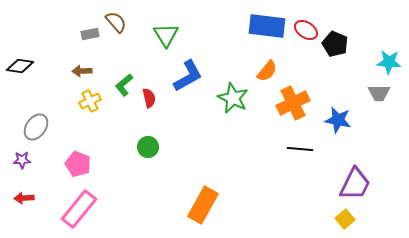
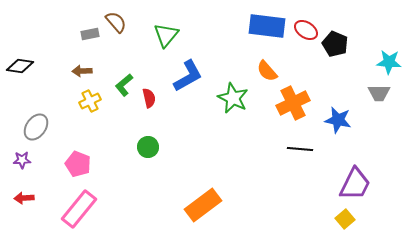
green triangle: rotated 12 degrees clockwise
orange semicircle: rotated 100 degrees clockwise
orange rectangle: rotated 24 degrees clockwise
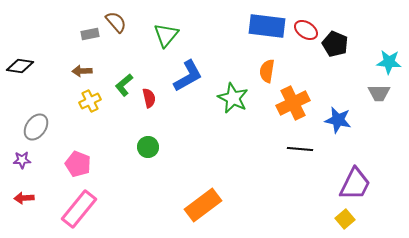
orange semicircle: rotated 50 degrees clockwise
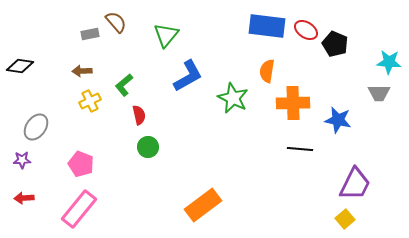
red semicircle: moved 10 px left, 17 px down
orange cross: rotated 24 degrees clockwise
pink pentagon: moved 3 px right
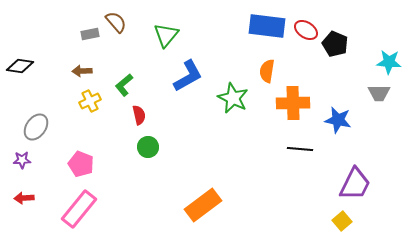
yellow square: moved 3 px left, 2 px down
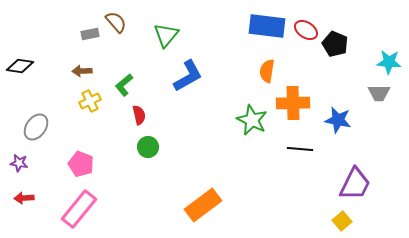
green star: moved 19 px right, 22 px down
purple star: moved 3 px left, 3 px down; rotated 12 degrees clockwise
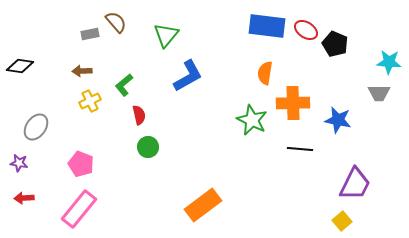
orange semicircle: moved 2 px left, 2 px down
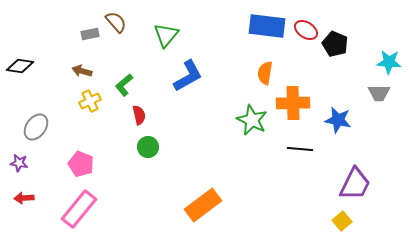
brown arrow: rotated 18 degrees clockwise
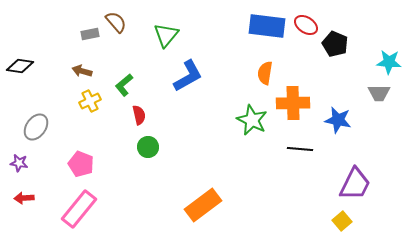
red ellipse: moved 5 px up
